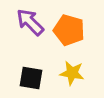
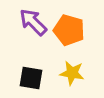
purple arrow: moved 3 px right
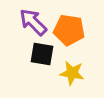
orange pentagon: rotated 8 degrees counterclockwise
black square: moved 11 px right, 24 px up
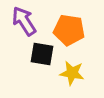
purple arrow: moved 9 px left, 1 px up; rotated 12 degrees clockwise
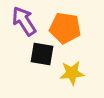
orange pentagon: moved 4 px left, 2 px up
yellow star: rotated 15 degrees counterclockwise
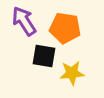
black square: moved 2 px right, 2 px down
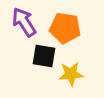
purple arrow: moved 1 px down
yellow star: moved 1 px left, 1 px down
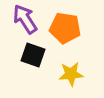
purple arrow: moved 1 px right, 3 px up
black square: moved 11 px left, 1 px up; rotated 10 degrees clockwise
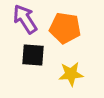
black square: rotated 15 degrees counterclockwise
